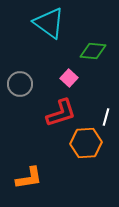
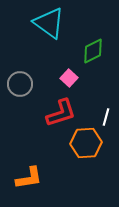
green diamond: rotated 32 degrees counterclockwise
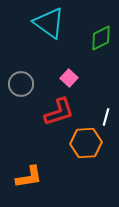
green diamond: moved 8 px right, 13 px up
gray circle: moved 1 px right
red L-shape: moved 2 px left, 1 px up
orange L-shape: moved 1 px up
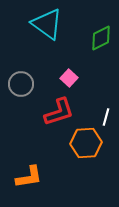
cyan triangle: moved 2 px left, 1 px down
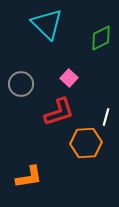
cyan triangle: rotated 8 degrees clockwise
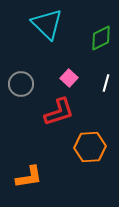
white line: moved 34 px up
orange hexagon: moved 4 px right, 4 px down
